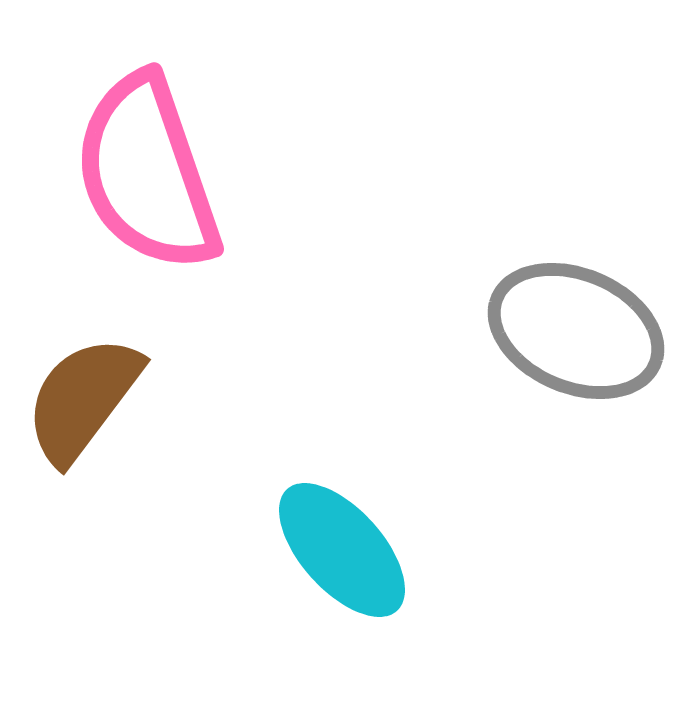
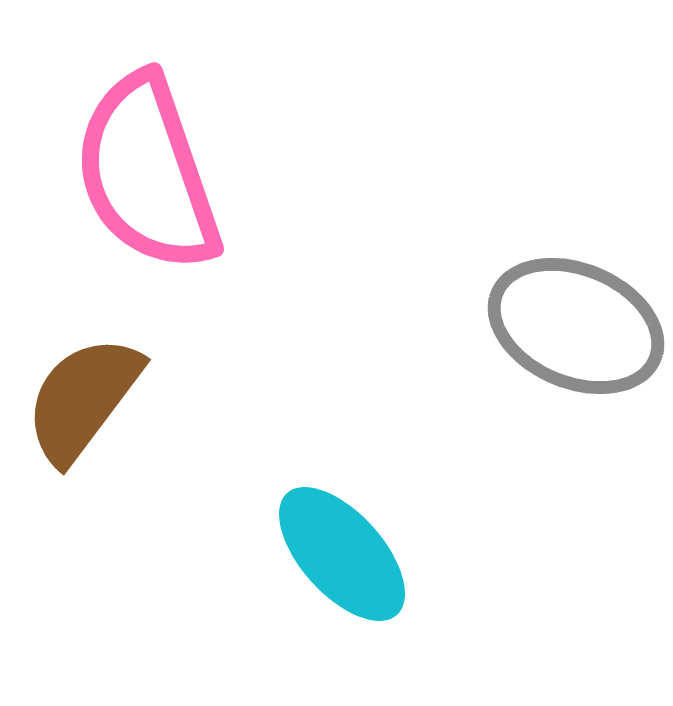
gray ellipse: moved 5 px up
cyan ellipse: moved 4 px down
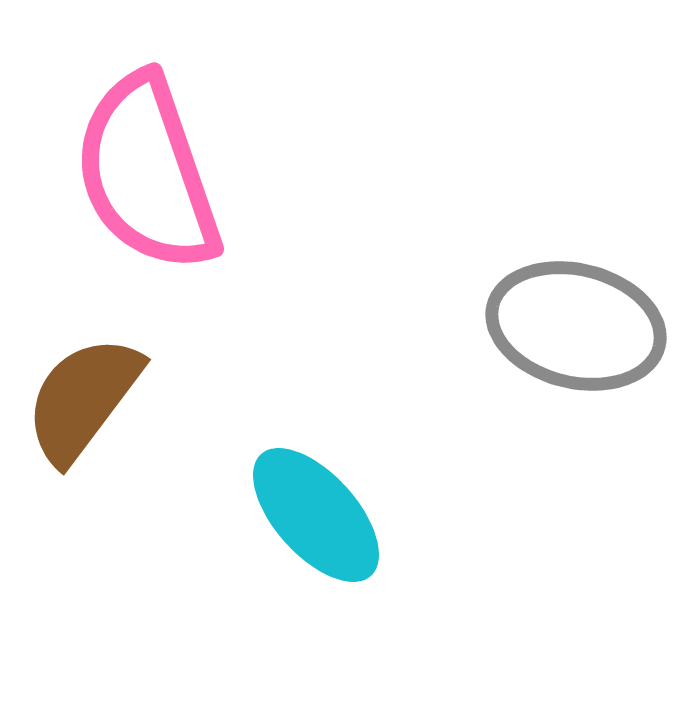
gray ellipse: rotated 9 degrees counterclockwise
cyan ellipse: moved 26 px left, 39 px up
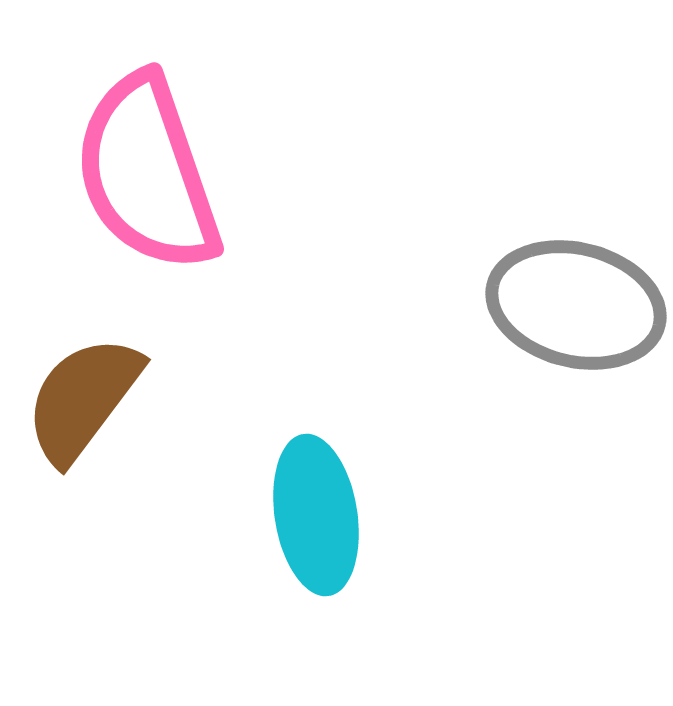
gray ellipse: moved 21 px up
cyan ellipse: rotated 33 degrees clockwise
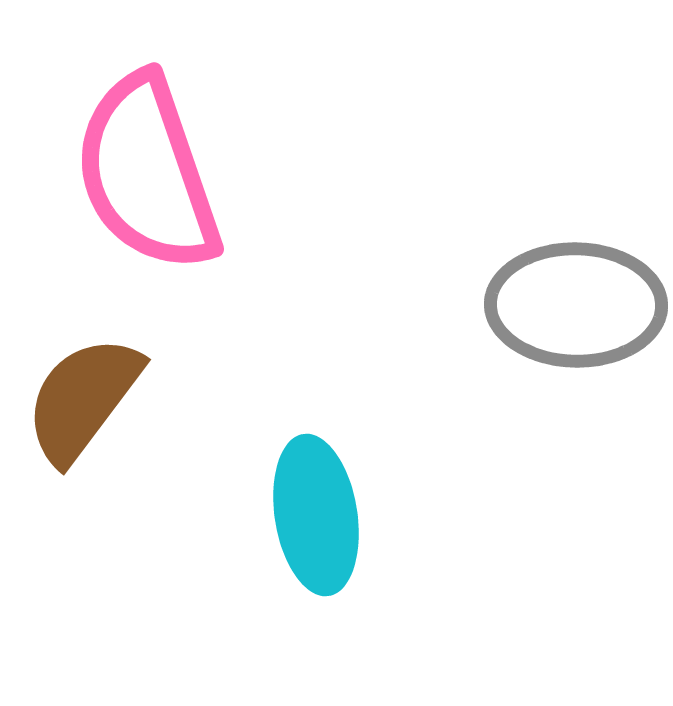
gray ellipse: rotated 13 degrees counterclockwise
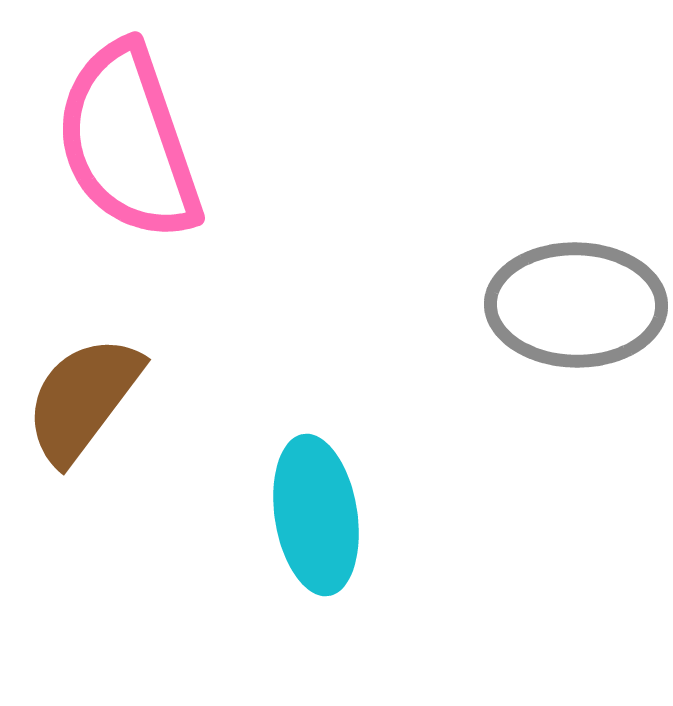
pink semicircle: moved 19 px left, 31 px up
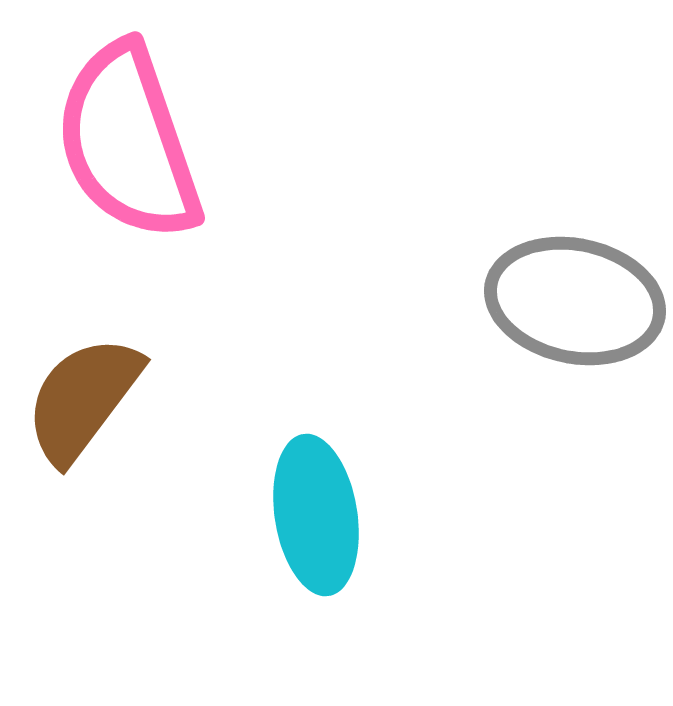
gray ellipse: moved 1 px left, 4 px up; rotated 11 degrees clockwise
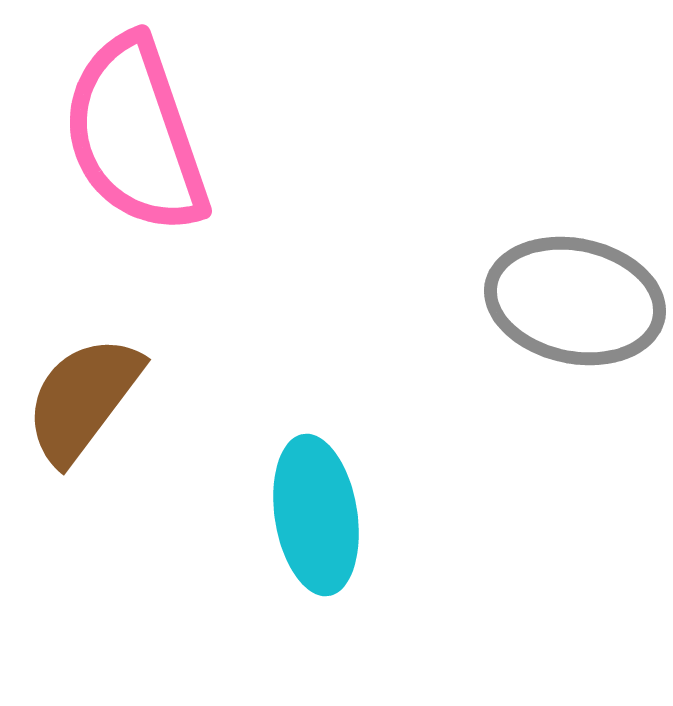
pink semicircle: moved 7 px right, 7 px up
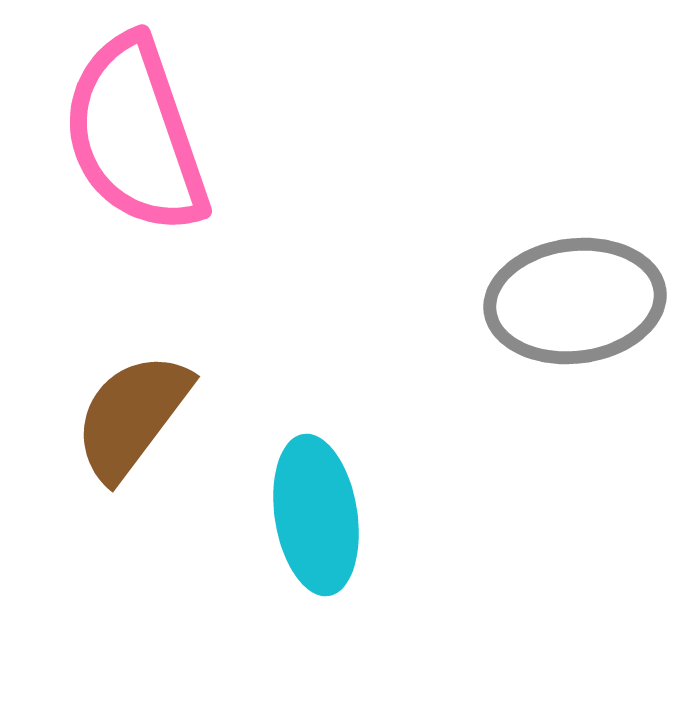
gray ellipse: rotated 19 degrees counterclockwise
brown semicircle: moved 49 px right, 17 px down
